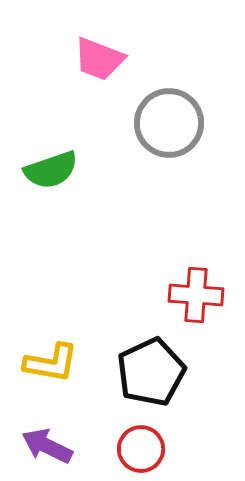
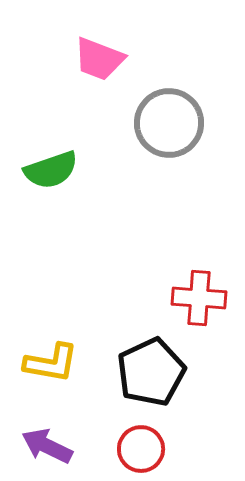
red cross: moved 3 px right, 3 px down
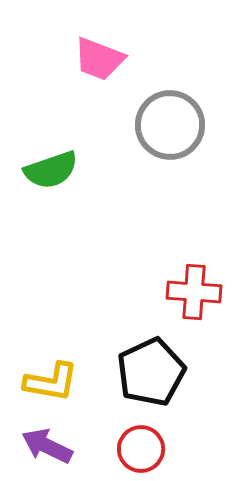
gray circle: moved 1 px right, 2 px down
red cross: moved 5 px left, 6 px up
yellow L-shape: moved 19 px down
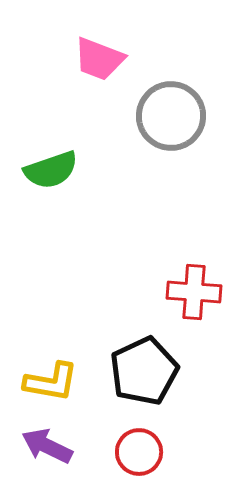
gray circle: moved 1 px right, 9 px up
black pentagon: moved 7 px left, 1 px up
red circle: moved 2 px left, 3 px down
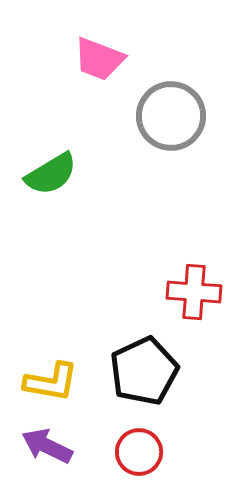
green semicircle: moved 4 px down; rotated 12 degrees counterclockwise
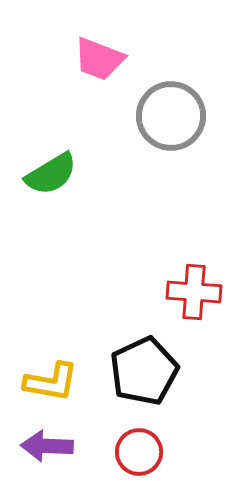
purple arrow: rotated 24 degrees counterclockwise
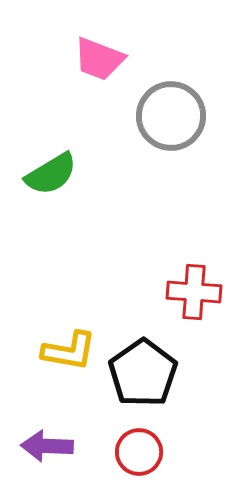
black pentagon: moved 1 px left, 2 px down; rotated 10 degrees counterclockwise
yellow L-shape: moved 18 px right, 31 px up
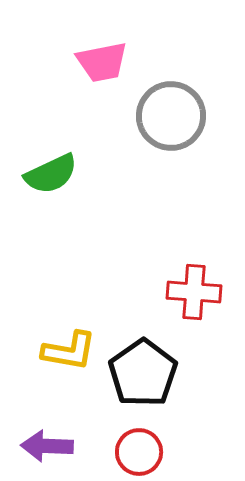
pink trapezoid: moved 3 px right, 3 px down; rotated 32 degrees counterclockwise
green semicircle: rotated 6 degrees clockwise
